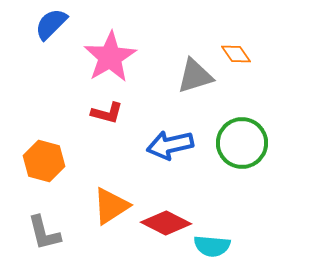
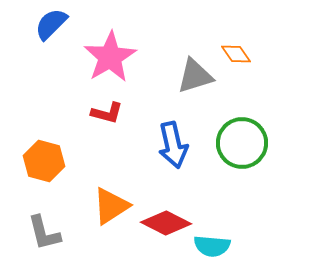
blue arrow: moved 3 px right; rotated 90 degrees counterclockwise
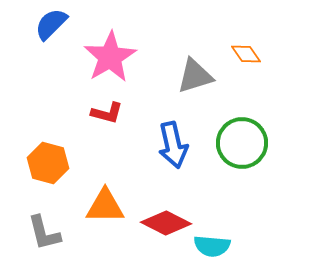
orange diamond: moved 10 px right
orange hexagon: moved 4 px right, 2 px down
orange triangle: moved 6 px left; rotated 33 degrees clockwise
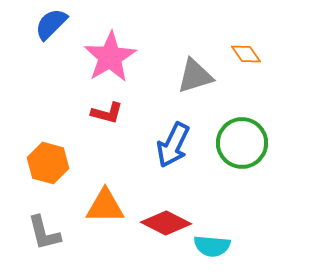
blue arrow: rotated 39 degrees clockwise
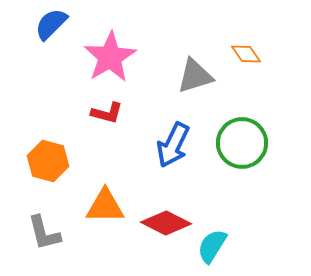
orange hexagon: moved 2 px up
cyan semicircle: rotated 117 degrees clockwise
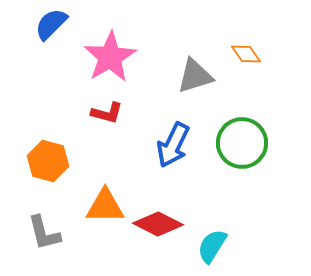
red diamond: moved 8 px left, 1 px down
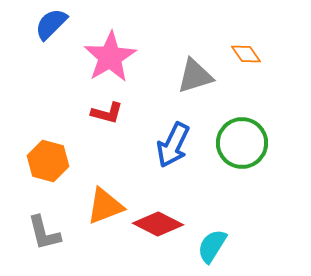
orange triangle: rotated 21 degrees counterclockwise
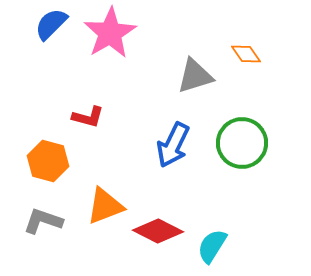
pink star: moved 24 px up
red L-shape: moved 19 px left, 4 px down
red diamond: moved 7 px down
gray L-shape: moved 1 px left, 12 px up; rotated 123 degrees clockwise
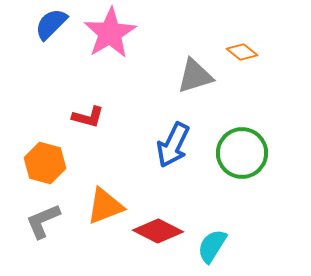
orange diamond: moved 4 px left, 2 px up; rotated 16 degrees counterclockwise
green circle: moved 10 px down
orange hexagon: moved 3 px left, 2 px down
gray L-shape: rotated 42 degrees counterclockwise
